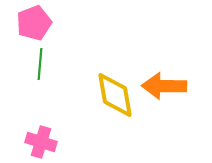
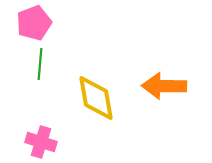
yellow diamond: moved 19 px left, 3 px down
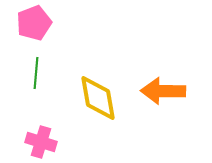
green line: moved 4 px left, 9 px down
orange arrow: moved 1 px left, 5 px down
yellow diamond: moved 2 px right
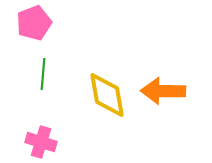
green line: moved 7 px right, 1 px down
yellow diamond: moved 9 px right, 3 px up
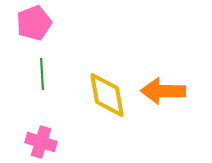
green line: moved 1 px left; rotated 8 degrees counterclockwise
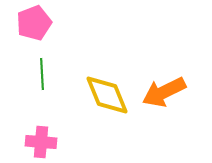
orange arrow: moved 1 px right, 1 px down; rotated 27 degrees counterclockwise
yellow diamond: rotated 12 degrees counterclockwise
pink cross: rotated 12 degrees counterclockwise
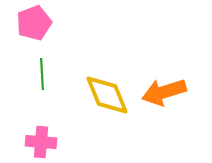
orange arrow: rotated 9 degrees clockwise
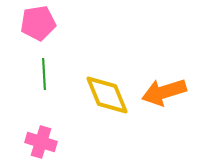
pink pentagon: moved 4 px right; rotated 12 degrees clockwise
green line: moved 2 px right
pink cross: rotated 12 degrees clockwise
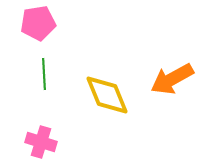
orange arrow: moved 8 px right, 13 px up; rotated 12 degrees counterclockwise
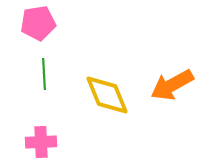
orange arrow: moved 6 px down
pink cross: rotated 20 degrees counterclockwise
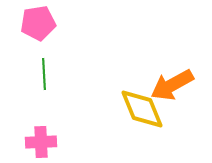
yellow diamond: moved 35 px right, 14 px down
